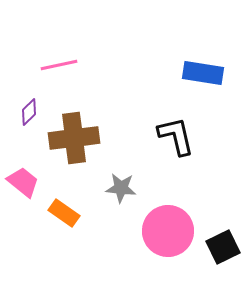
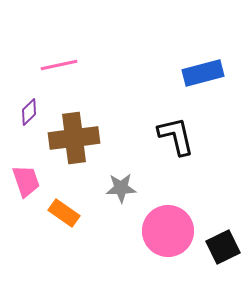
blue rectangle: rotated 24 degrees counterclockwise
pink trapezoid: moved 3 px right, 1 px up; rotated 32 degrees clockwise
gray star: rotated 8 degrees counterclockwise
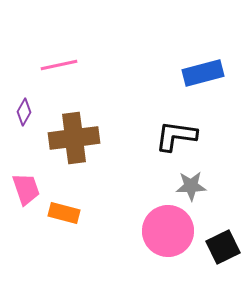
purple diamond: moved 5 px left; rotated 16 degrees counterclockwise
black L-shape: rotated 69 degrees counterclockwise
pink trapezoid: moved 8 px down
gray star: moved 70 px right, 2 px up
orange rectangle: rotated 20 degrees counterclockwise
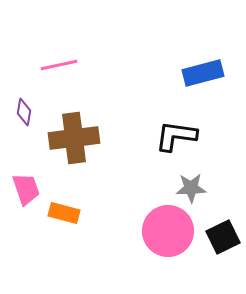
purple diamond: rotated 20 degrees counterclockwise
gray star: moved 2 px down
black square: moved 10 px up
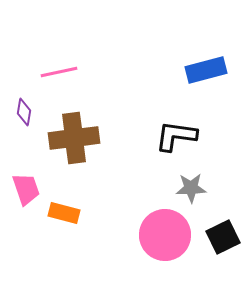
pink line: moved 7 px down
blue rectangle: moved 3 px right, 3 px up
pink circle: moved 3 px left, 4 px down
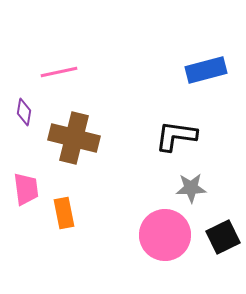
brown cross: rotated 21 degrees clockwise
pink trapezoid: rotated 12 degrees clockwise
orange rectangle: rotated 64 degrees clockwise
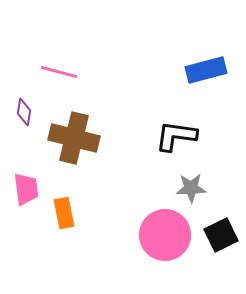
pink line: rotated 27 degrees clockwise
black square: moved 2 px left, 2 px up
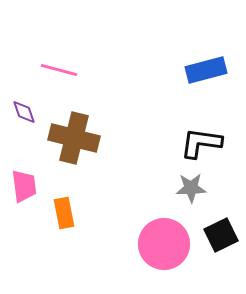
pink line: moved 2 px up
purple diamond: rotated 28 degrees counterclockwise
black L-shape: moved 25 px right, 7 px down
pink trapezoid: moved 2 px left, 3 px up
pink circle: moved 1 px left, 9 px down
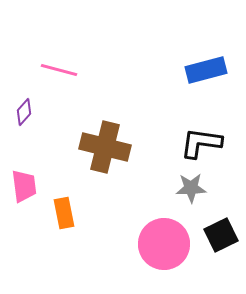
purple diamond: rotated 60 degrees clockwise
brown cross: moved 31 px right, 9 px down
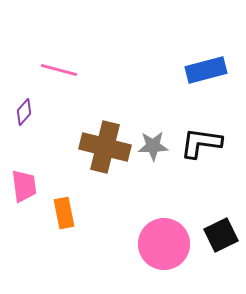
gray star: moved 38 px left, 42 px up
